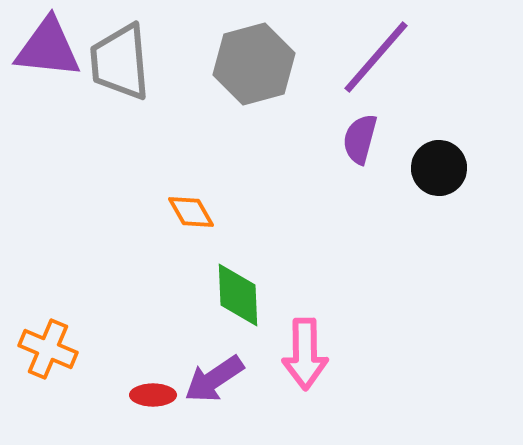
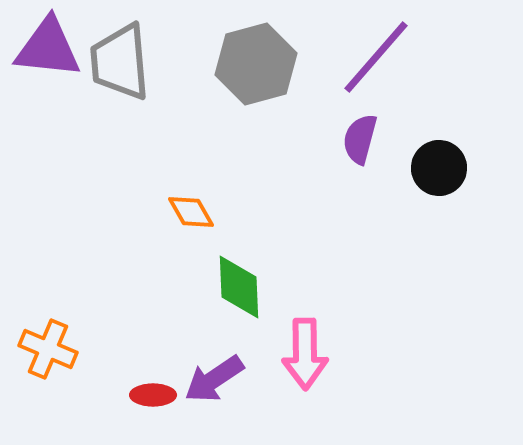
gray hexagon: moved 2 px right
green diamond: moved 1 px right, 8 px up
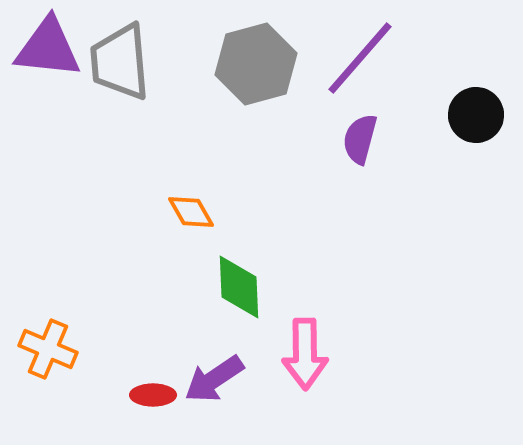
purple line: moved 16 px left, 1 px down
black circle: moved 37 px right, 53 px up
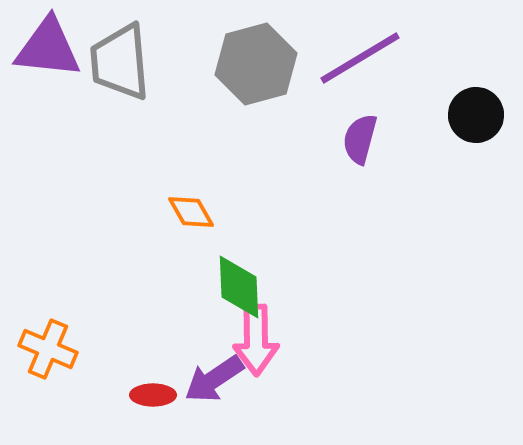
purple line: rotated 18 degrees clockwise
pink arrow: moved 49 px left, 14 px up
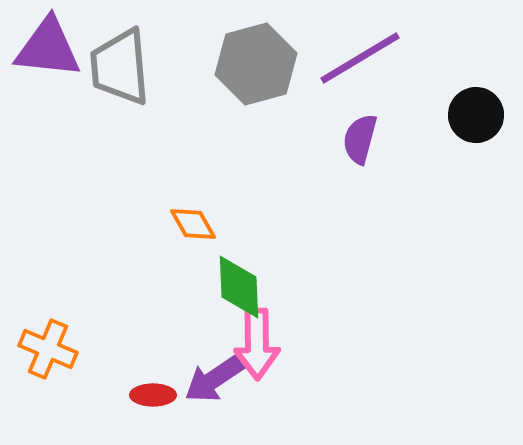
gray trapezoid: moved 5 px down
orange diamond: moved 2 px right, 12 px down
pink arrow: moved 1 px right, 4 px down
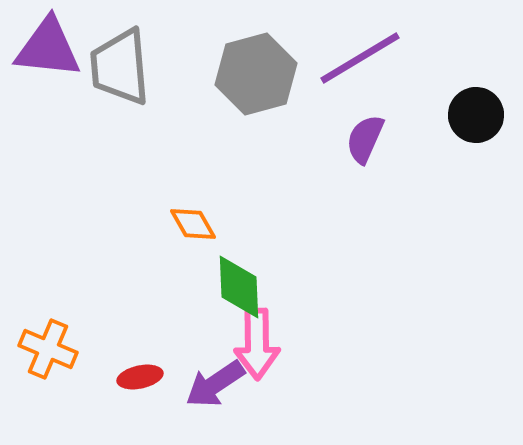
gray hexagon: moved 10 px down
purple semicircle: moved 5 px right; rotated 9 degrees clockwise
purple arrow: moved 1 px right, 5 px down
red ellipse: moved 13 px left, 18 px up; rotated 12 degrees counterclockwise
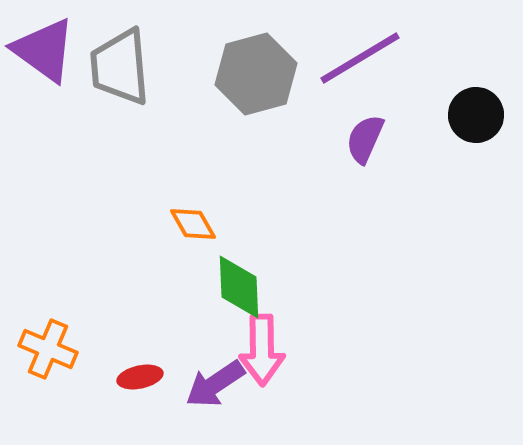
purple triangle: moved 4 px left, 2 px down; rotated 30 degrees clockwise
pink arrow: moved 5 px right, 6 px down
